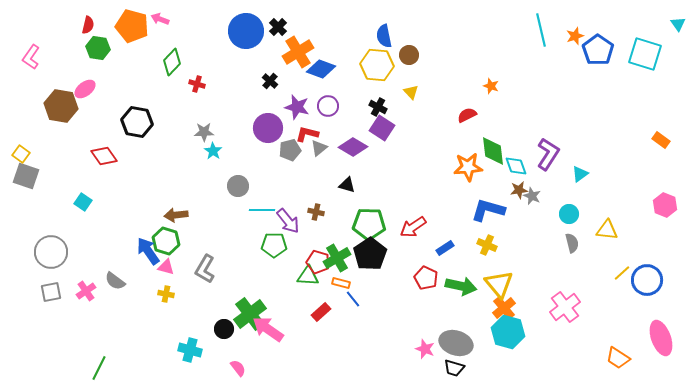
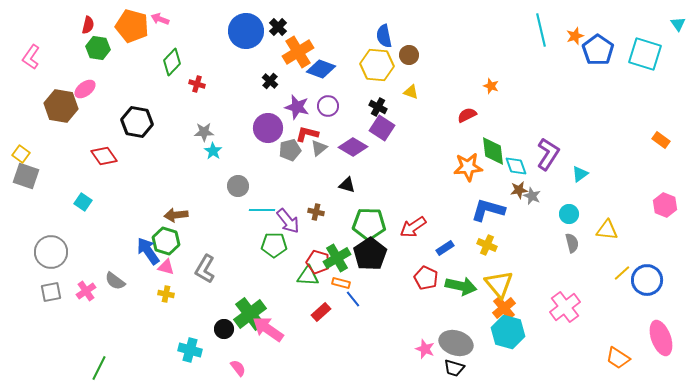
yellow triangle at (411, 92): rotated 28 degrees counterclockwise
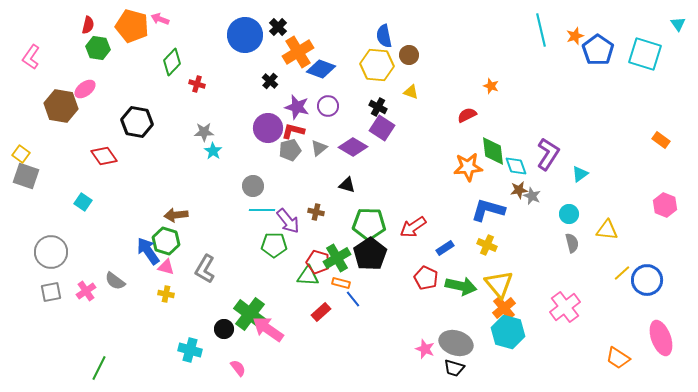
blue circle at (246, 31): moved 1 px left, 4 px down
red L-shape at (307, 134): moved 14 px left, 3 px up
gray circle at (238, 186): moved 15 px right
green cross at (250, 314): rotated 16 degrees counterclockwise
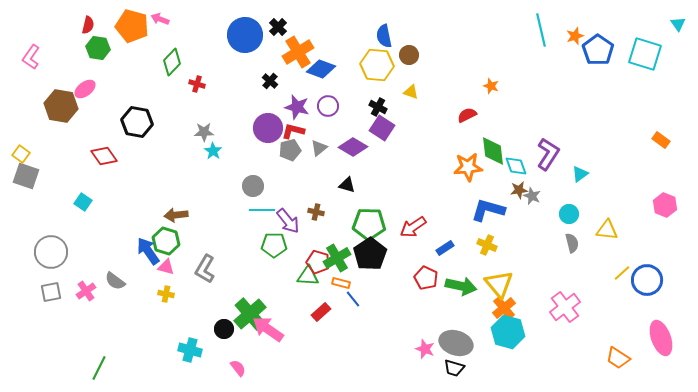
green cross at (250, 314): rotated 12 degrees clockwise
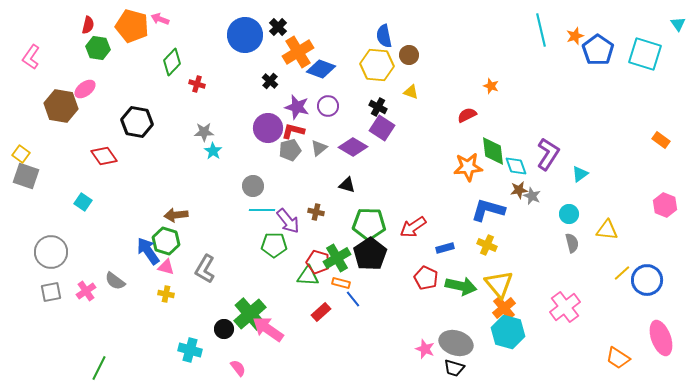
blue rectangle at (445, 248): rotated 18 degrees clockwise
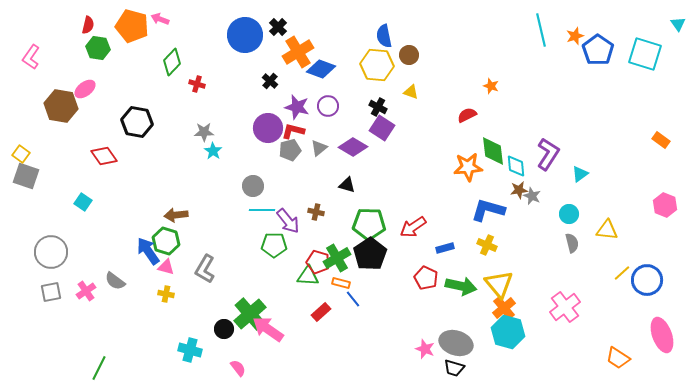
cyan diamond at (516, 166): rotated 15 degrees clockwise
pink ellipse at (661, 338): moved 1 px right, 3 px up
